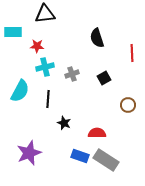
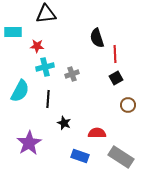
black triangle: moved 1 px right
red line: moved 17 px left, 1 px down
black square: moved 12 px right
purple star: moved 10 px up; rotated 10 degrees counterclockwise
gray rectangle: moved 15 px right, 3 px up
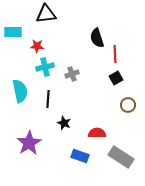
cyan semicircle: rotated 40 degrees counterclockwise
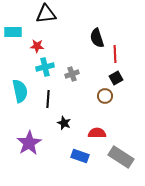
brown circle: moved 23 px left, 9 px up
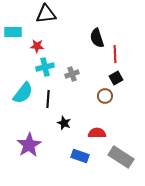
cyan semicircle: moved 3 px right, 2 px down; rotated 50 degrees clockwise
purple star: moved 2 px down
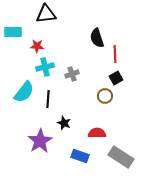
cyan semicircle: moved 1 px right, 1 px up
purple star: moved 11 px right, 4 px up
